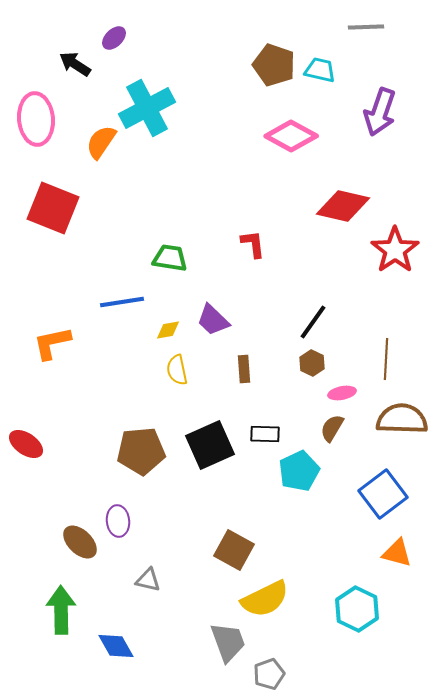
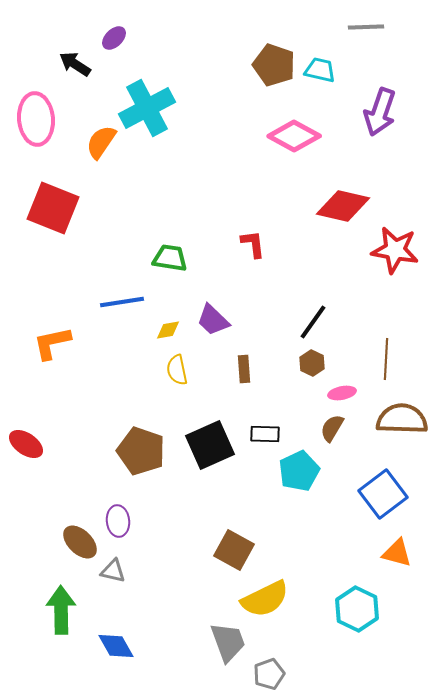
pink diamond at (291, 136): moved 3 px right
red star at (395, 250): rotated 27 degrees counterclockwise
brown pentagon at (141, 451): rotated 24 degrees clockwise
gray triangle at (148, 580): moved 35 px left, 9 px up
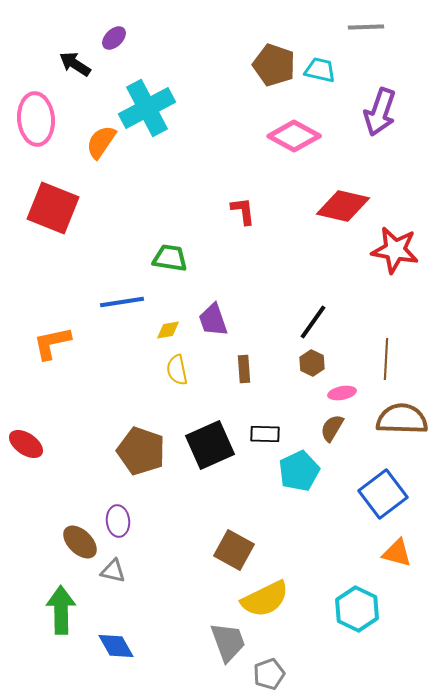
red L-shape at (253, 244): moved 10 px left, 33 px up
purple trapezoid at (213, 320): rotated 27 degrees clockwise
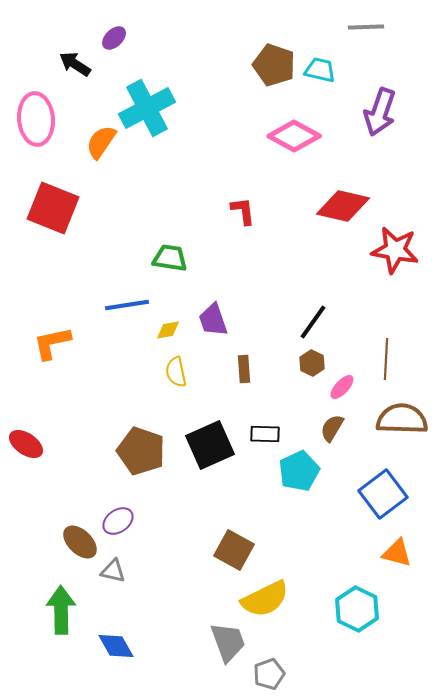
blue line at (122, 302): moved 5 px right, 3 px down
yellow semicircle at (177, 370): moved 1 px left, 2 px down
pink ellipse at (342, 393): moved 6 px up; rotated 36 degrees counterclockwise
purple ellipse at (118, 521): rotated 60 degrees clockwise
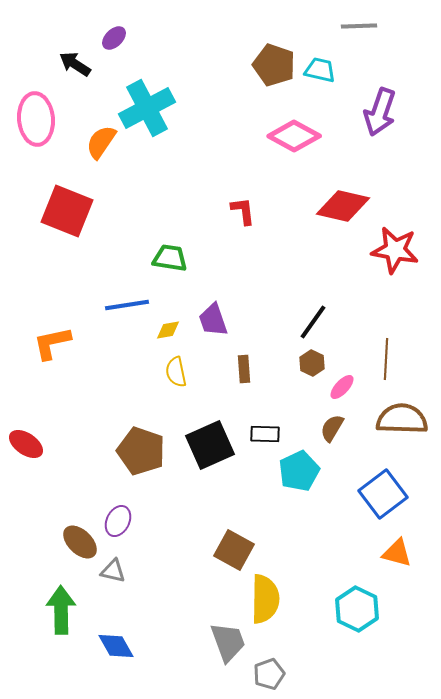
gray line at (366, 27): moved 7 px left, 1 px up
red square at (53, 208): moved 14 px right, 3 px down
purple ellipse at (118, 521): rotated 28 degrees counterclockwise
yellow semicircle at (265, 599): rotated 63 degrees counterclockwise
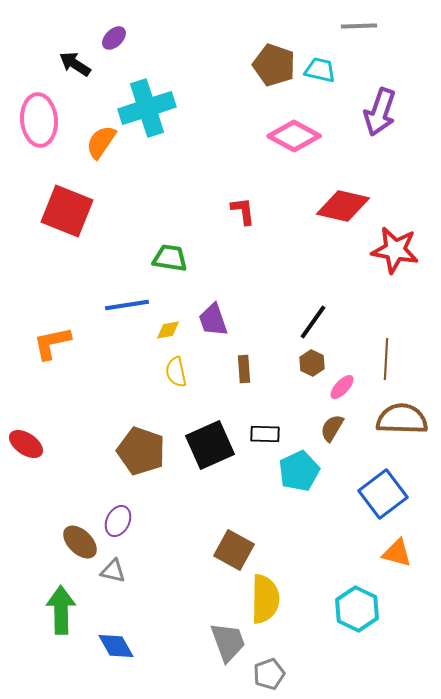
cyan cross at (147, 108): rotated 10 degrees clockwise
pink ellipse at (36, 119): moved 3 px right, 1 px down
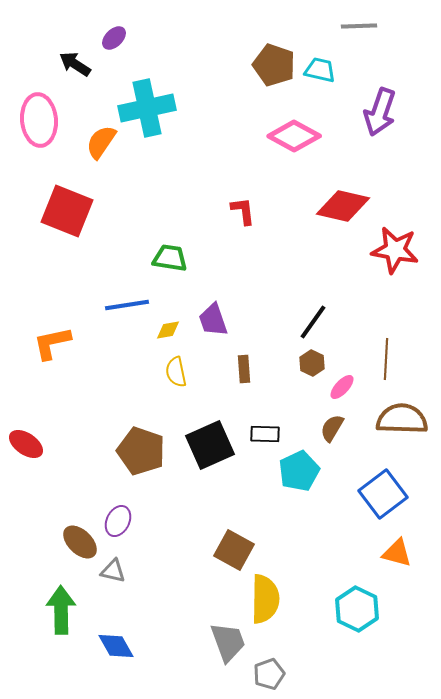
cyan cross at (147, 108): rotated 6 degrees clockwise
